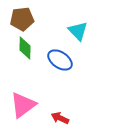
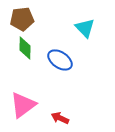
cyan triangle: moved 7 px right, 3 px up
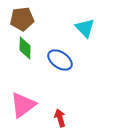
red arrow: rotated 48 degrees clockwise
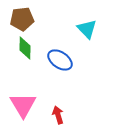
cyan triangle: moved 2 px right, 1 px down
pink triangle: rotated 24 degrees counterclockwise
red arrow: moved 2 px left, 3 px up
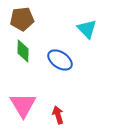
green diamond: moved 2 px left, 3 px down
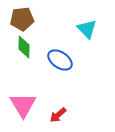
green diamond: moved 1 px right, 4 px up
red arrow: rotated 114 degrees counterclockwise
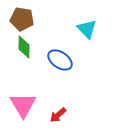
brown pentagon: rotated 15 degrees clockwise
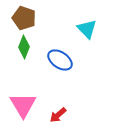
brown pentagon: moved 2 px right, 1 px up; rotated 10 degrees clockwise
green diamond: rotated 20 degrees clockwise
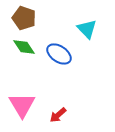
green diamond: rotated 55 degrees counterclockwise
blue ellipse: moved 1 px left, 6 px up
pink triangle: moved 1 px left
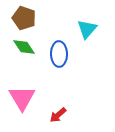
cyan triangle: rotated 25 degrees clockwise
blue ellipse: rotated 55 degrees clockwise
pink triangle: moved 7 px up
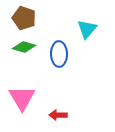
green diamond: rotated 40 degrees counterclockwise
red arrow: rotated 42 degrees clockwise
